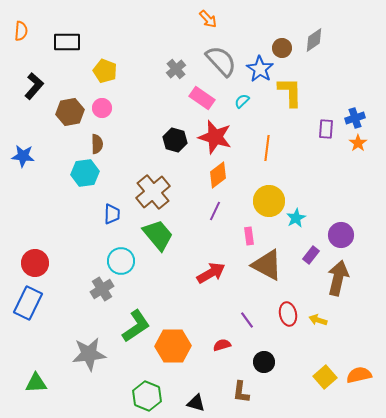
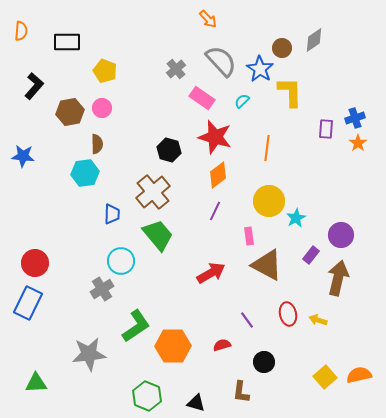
black hexagon at (175, 140): moved 6 px left, 10 px down
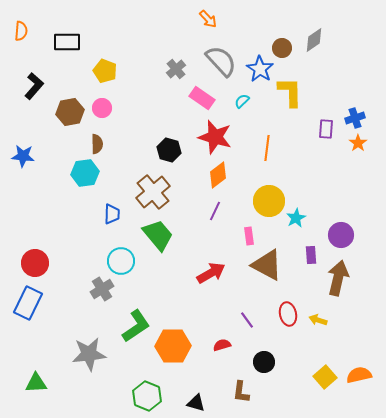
purple rectangle at (311, 255): rotated 42 degrees counterclockwise
